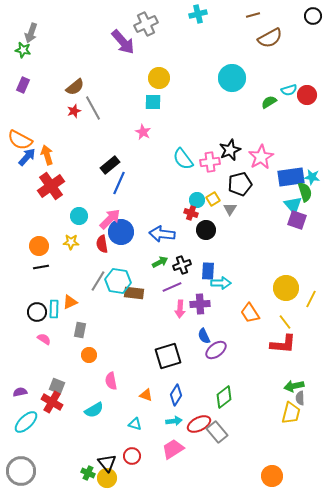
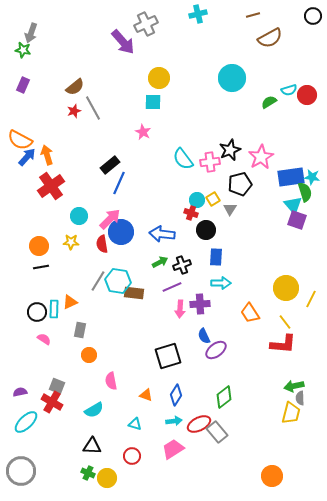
blue rectangle at (208, 271): moved 8 px right, 14 px up
black triangle at (107, 463): moved 15 px left, 17 px up; rotated 48 degrees counterclockwise
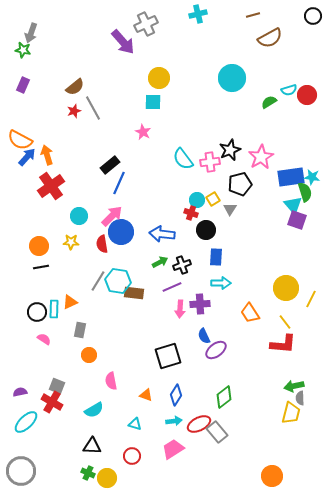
pink arrow at (110, 219): moved 2 px right, 3 px up
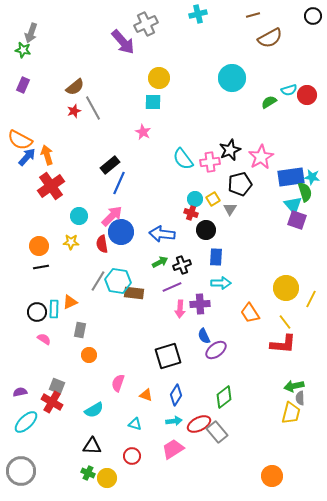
cyan circle at (197, 200): moved 2 px left, 1 px up
pink semicircle at (111, 381): moved 7 px right, 2 px down; rotated 30 degrees clockwise
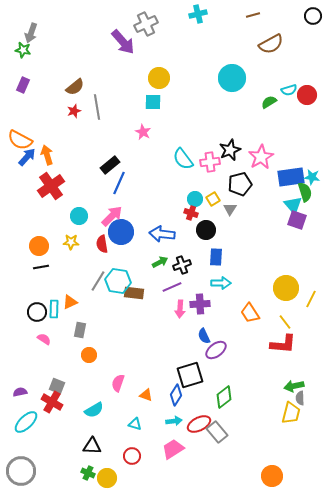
brown semicircle at (270, 38): moved 1 px right, 6 px down
gray line at (93, 108): moved 4 px right, 1 px up; rotated 20 degrees clockwise
black square at (168, 356): moved 22 px right, 19 px down
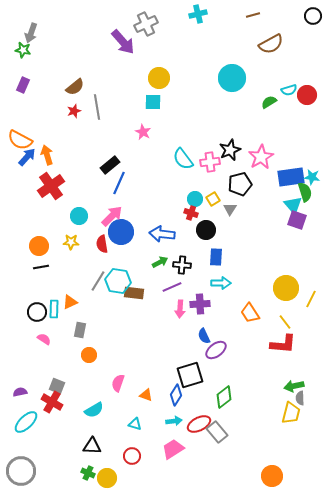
black cross at (182, 265): rotated 24 degrees clockwise
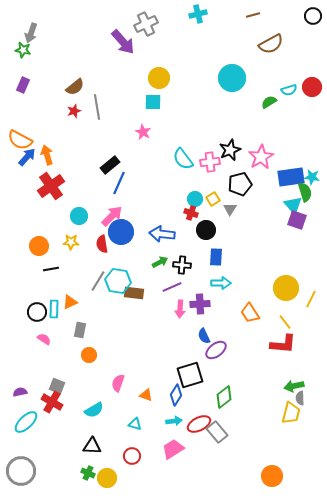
red circle at (307, 95): moved 5 px right, 8 px up
black line at (41, 267): moved 10 px right, 2 px down
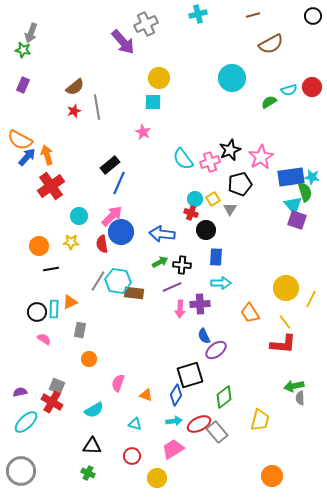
pink cross at (210, 162): rotated 12 degrees counterclockwise
orange circle at (89, 355): moved 4 px down
yellow trapezoid at (291, 413): moved 31 px left, 7 px down
yellow circle at (107, 478): moved 50 px right
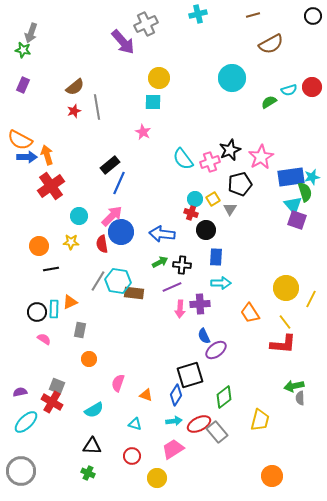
blue arrow at (27, 157): rotated 48 degrees clockwise
cyan star at (312, 177): rotated 21 degrees counterclockwise
